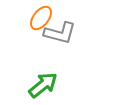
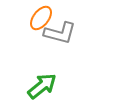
green arrow: moved 1 px left, 1 px down
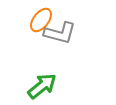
orange ellipse: moved 2 px down
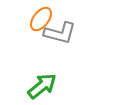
orange ellipse: moved 1 px up
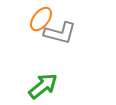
green arrow: moved 1 px right
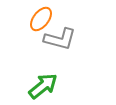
gray L-shape: moved 6 px down
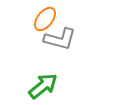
orange ellipse: moved 4 px right
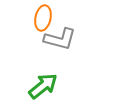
orange ellipse: moved 2 px left, 1 px up; rotated 25 degrees counterclockwise
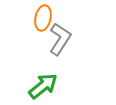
gray L-shape: rotated 72 degrees counterclockwise
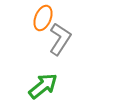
orange ellipse: rotated 10 degrees clockwise
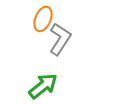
orange ellipse: moved 1 px down
